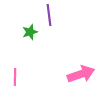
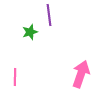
pink arrow: rotated 52 degrees counterclockwise
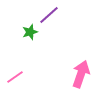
purple line: rotated 55 degrees clockwise
pink line: rotated 54 degrees clockwise
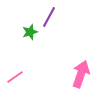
purple line: moved 2 px down; rotated 20 degrees counterclockwise
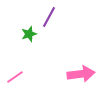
green star: moved 1 px left, 2 px down
pink arrow: rotated 64 degrees clockwise
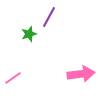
pink line: moved 2 px left, 1 px down
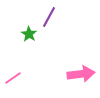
green star: rotated 21 degrees counterclockwise
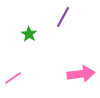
purple line: moved 14 px right
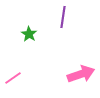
purple line: rotated 20 degrees counterclockwise
pink arrow: rotated 12 degrees counterclockwise
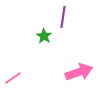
green star: moved 15 px right, 2 px down
pink arrow: moved 2 px left, 2 px up
